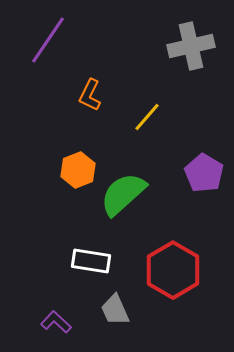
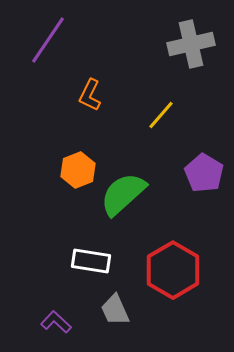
gray cross: moved 2 px up
yellow line: moved 14 px right, 2 px up
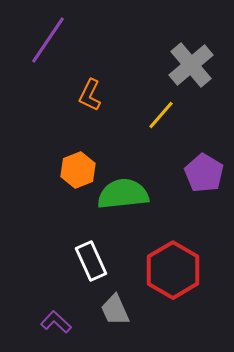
gray cross: moved 21 px down; rotated 27 degrees counterclockwise
green semicircle: rotated 36 degrees clockwise
white rectangle: rotated 57 degrees clockwise
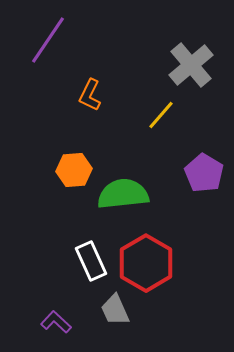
orange hexagon: moved 4 px left; rotated 16 degrees clockwise
red hexagon: moved 27 px left, 7 px up
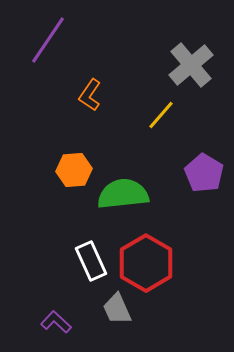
orange L-shape: rotated 8 degrees clockwise
gray trapezoid: moved 2 px right, 1 px up
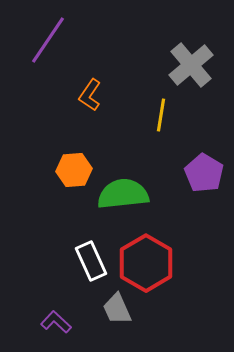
yellow line: rotated 32 degrees counterclockwise
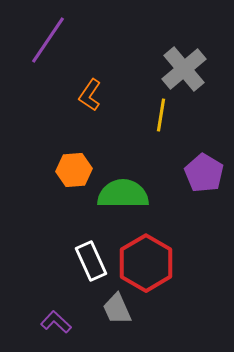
gray cross: moved 7 px left, 4 px down
green semicircle: rotated 6 degrees clockwise
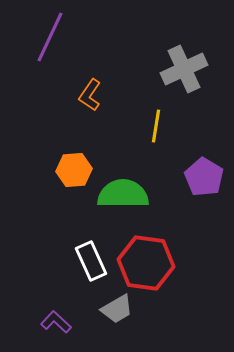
purple line: moved 2 px right, 3 px up; rotated 9 degrees counterclockwise
gray cross: rotated 15 degrees clockwise
yellow line: moved 5 px left, 11 px down
purple pentagon: moved 4 px down
red hexagon: rotated 22 degrees counterclockwise
gray trapezoid: rotated 96 degrees counterclockwise
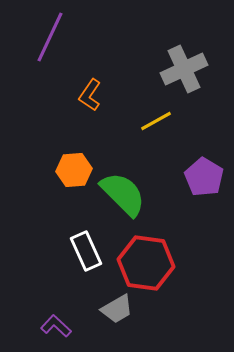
yellow line: moved 5 px up; rotated 52 degrees clockwise
green semicircle: rotated 45 degrees clockwise
white rectangle: moved 5 px left, 10 px up
purple L-shape: moved 4 px down
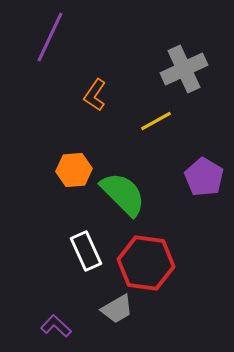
orange L-shape: moved 5 px right
